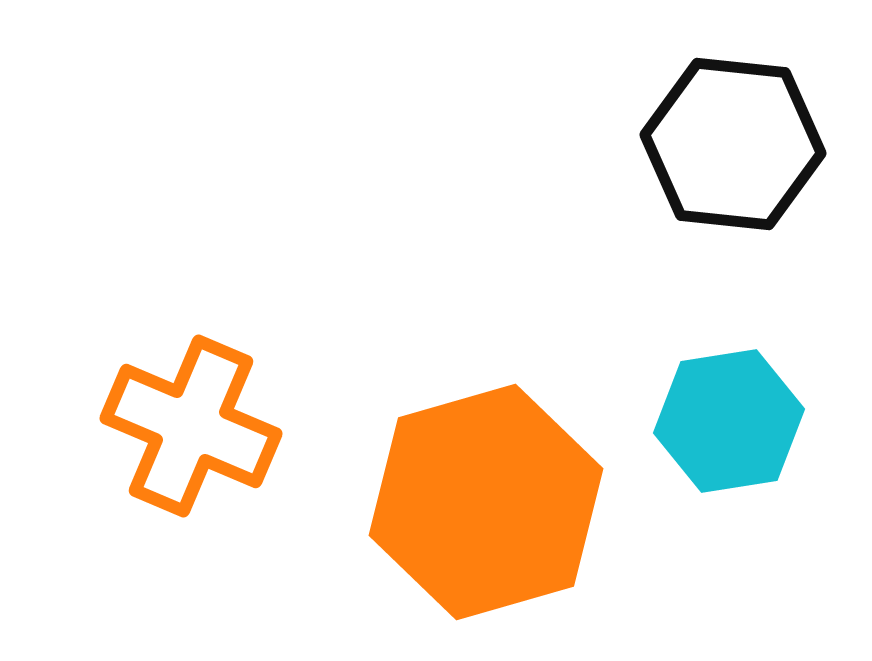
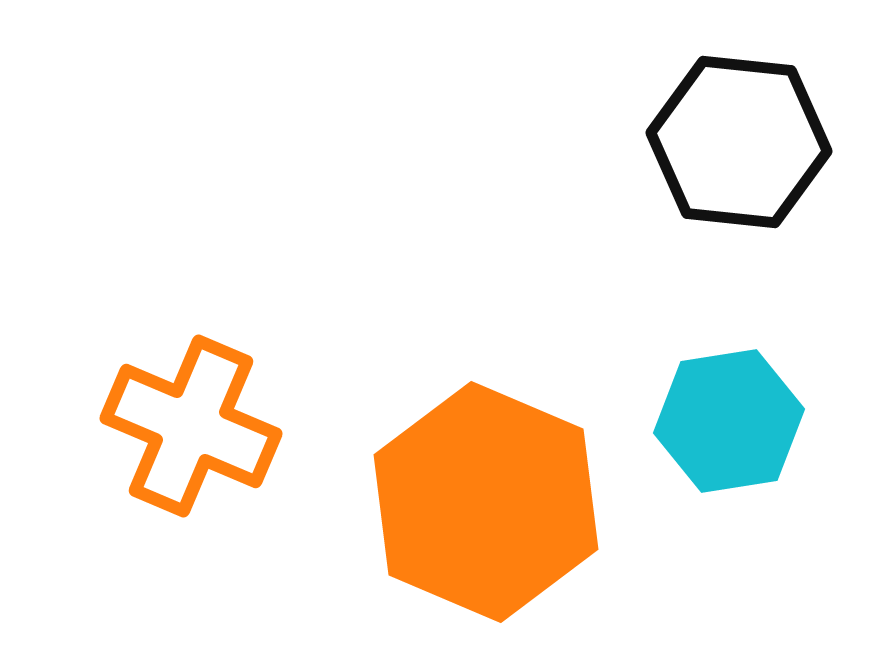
black hexagon: moved 6 px right, 2 px up
orange hexagon: rotated 21 degrees counterclockwise
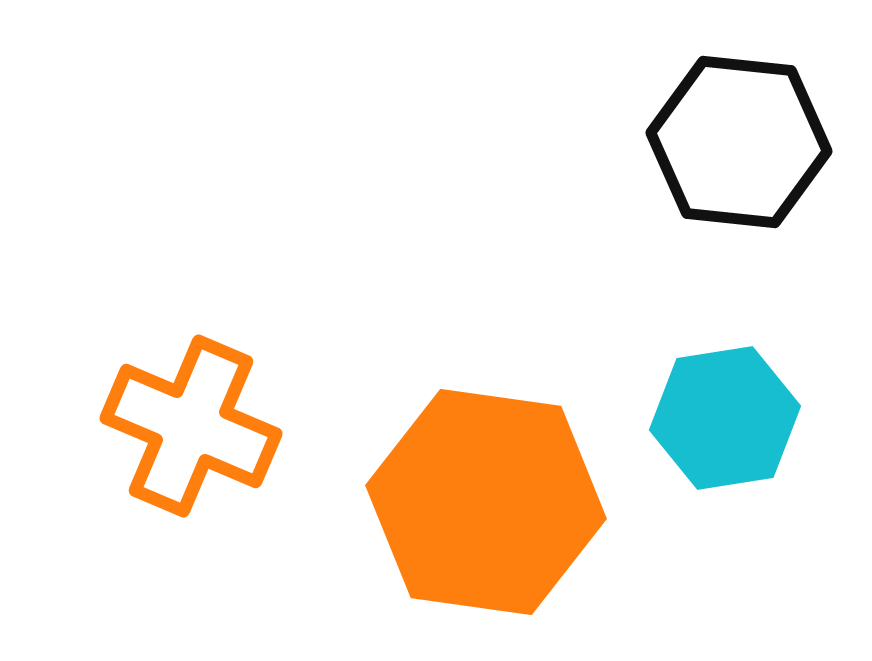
cyan hexagon: moved 4 px left, 3 px up
orange hexagon: rotated 15 degrees counterclockwise
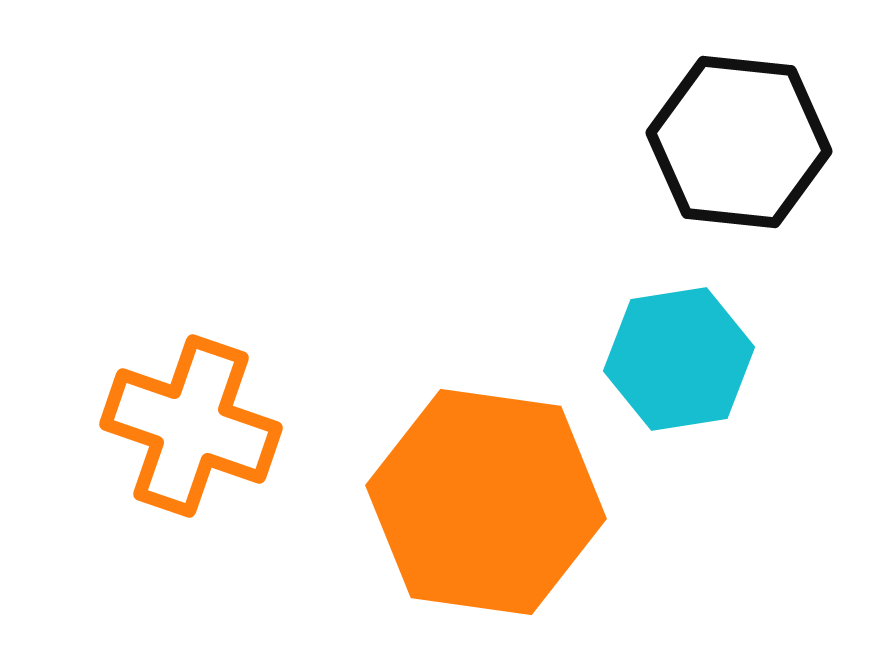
cyan hexagon: moved 46 px left, 59 px up
orange cross: rotated 4 degrees counterclockwise
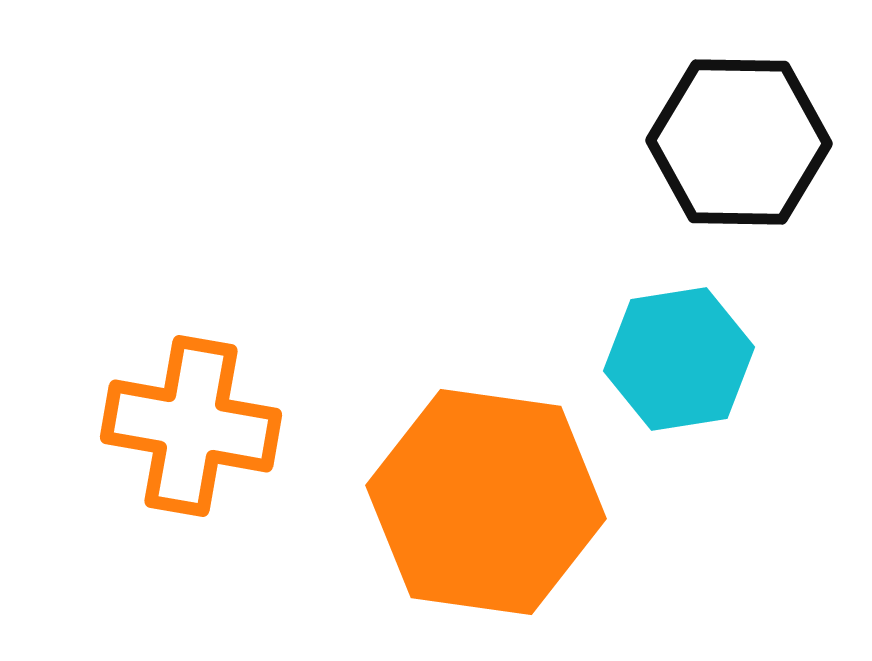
black hexagon: rotated 5 degrees counterclockwise
orange cross: rotated 9 degrees counterclockwise
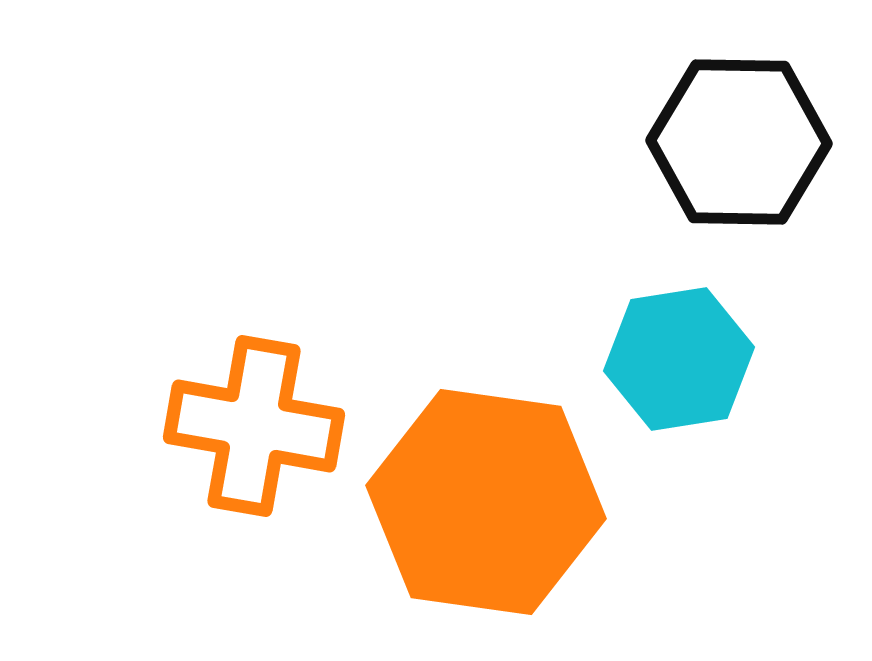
orange cross: moved 63 px right
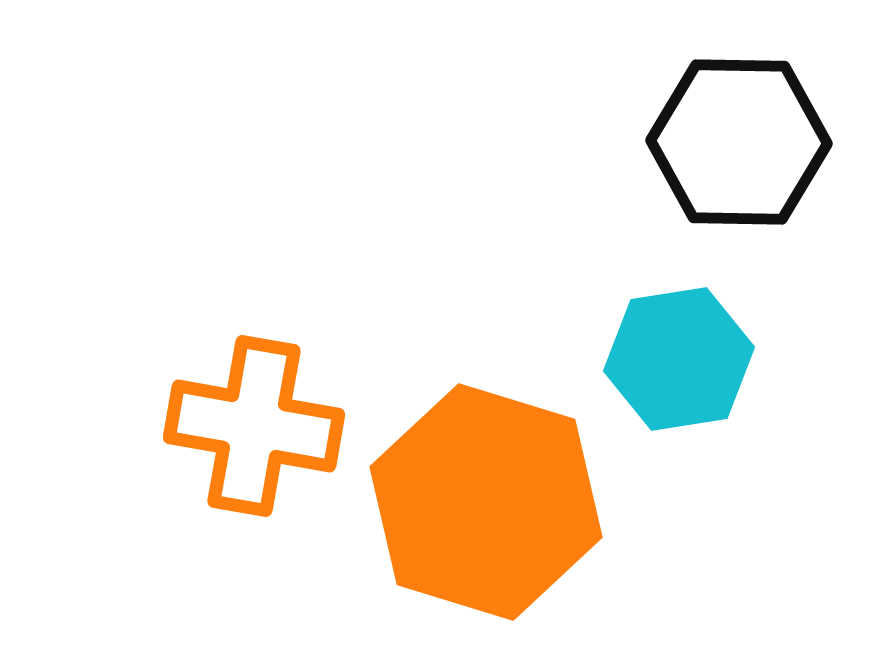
orange hexagon: rotated 9 degrees clockwise
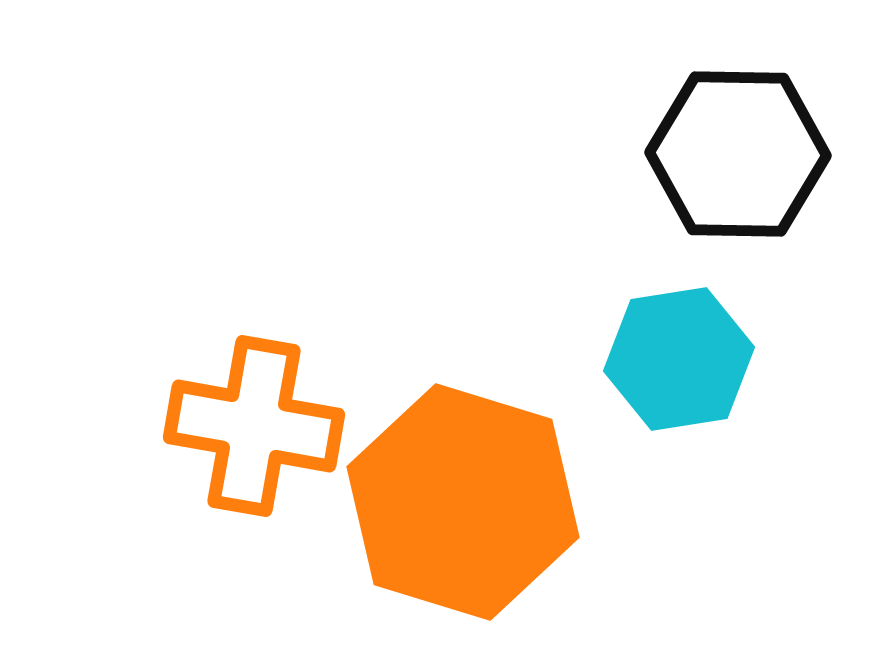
black hexagon: moved 1 px left, 12 px down
orange hexagon: moved 23 px left
